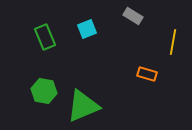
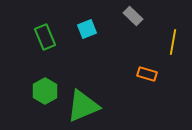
gray rectangle: rotated 12 degrees clockwise
green hexagon: moved 1 px right; rotated 20 degrees clockwise
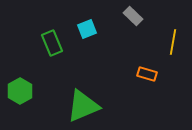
green rectangle: moved 7 px right, 6 px down
green hexagon: moved 25 px left
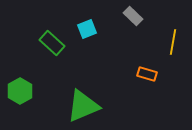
green rectangle: rotated 25 degrees counterclockwise
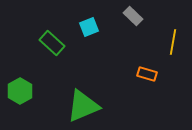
cyan square: moved 2 px right, 2 px up
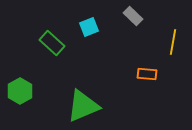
orange rectangle: rotated 12 degrees counterclockwise
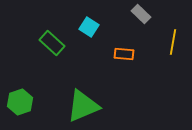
gray rectangle: moved 8 px right, 2 px up
cyan square: rotated 36 degrees counterclockwise
orange rectangle: moved 23 px left, 20 px up
green hexagon: moved 11 px down; rotated 10 degrees clockwise
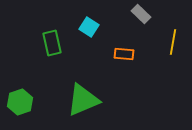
green rectangle: rotated 35 degrees clockwise
green triangle: moved 6 px up
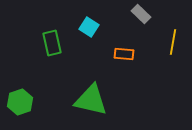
green triangle: moved 8 px right; rotated 36 degrees clockwise
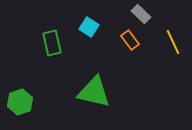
yellow line: rotated 35 degrees counterclockwise
orange rectangle: moved 6 px right, 14 px up; rotated 48 degrees clockwise
green triangle: moved 3 px right, 8 px up
